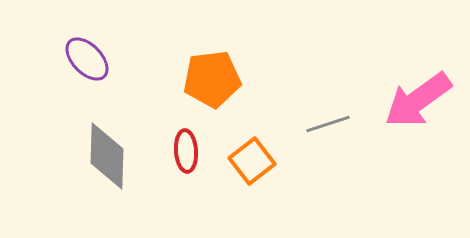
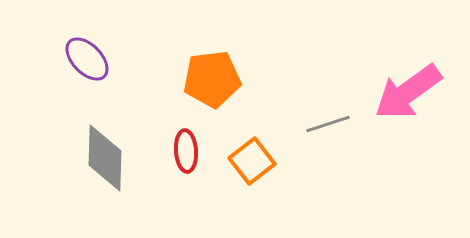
pink arrow: moved 10 px left, 8 px up
gray diamond: moved 2 px left, 2 px down
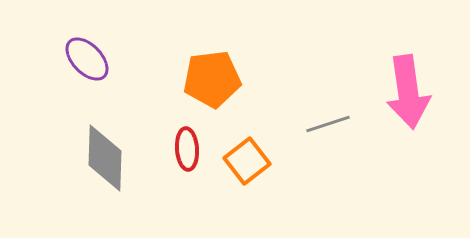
pink arrow: rotated 62 degrees counterclockwise
red ellipse: moved 1 px right, 2 px up
orange square: moved 5 px left
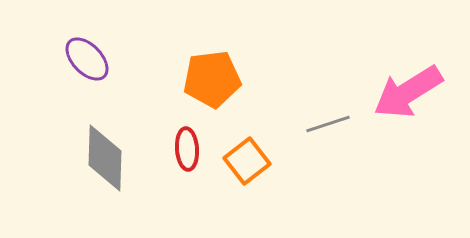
pink arrow: rotated 66 degrees clockwise
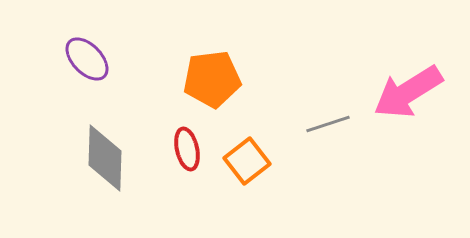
red ellipse: rotated 9 degrees counterclockwise
